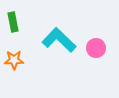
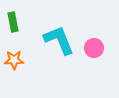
cyan L-shape: rotated 24 degrees clockwise
pink circle: moved 2 px left
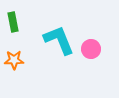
pink circle: moved 3 px left, 1 px down
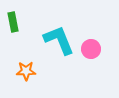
orange star: moved 12 px right, 11 px down
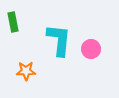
cyan L-shape: rotated 28 degrees clockwise
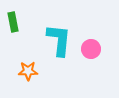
orange star: moved 2 px right
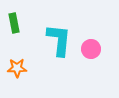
green rectangle: moved 1 px right, 1 px down
orange star: moved 11 px left, 3 px up
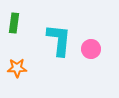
green rectangle: rotated 18 degrees clockwise
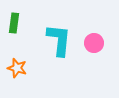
pink circle: moved 3 px right, 6 px up
orange star: rotated 18 degrees clockwise
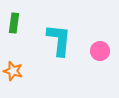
pink circle: moved 6 px right, 8 px down
orange star: moved 4 px left, 3 px down
